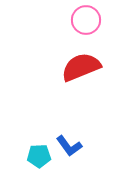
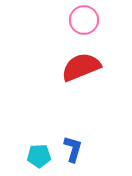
pink circle: moved 2 px left
blue L-shape: moved 4 px right, 3 px down; rotated 128 degrees counterclockwise
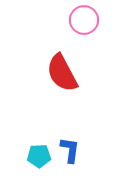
red semicircle: moved 19 px left, 6 px down; rotated 96 degrees counterclockwise
blue L-shape: moved 3 px left, 1 px down; rotated 8 degrees counterclockwise
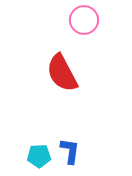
blue L-shape: moved 1 px down
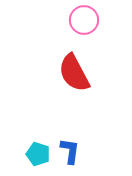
red semicircle: moved 12 px right
cyan pentagon: moved 1 px left, 2 px up; rotated 20 degrees clockwise
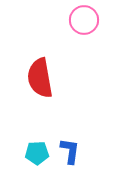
red semicircle: moved 34 px left, 5 px down; rotated 18 degrees clockwise
cyan pentagon: moved 1 px left, 1 px up; rotated 20 degrees counterclockwise
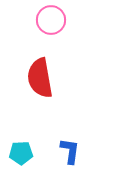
pink circle: moved 33 px left
cyan pentagon: moved 16 px left
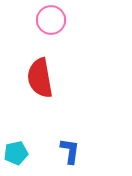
cyan pentagon: moved 5 px left; rotated 10 degrees counterclockwise
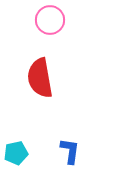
pink circle: moved 1 px left
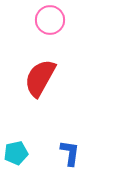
red semicircle: rotated 39 degrees clockwise
blue L-shape: moved 2 px down
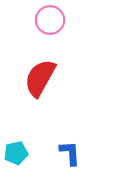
blue L-shape: rotated 12 degrees counterclockwise
